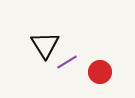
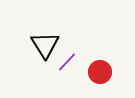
purple line: rotated 15 degrees counterclockwise
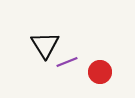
purple line: rotated 25 degrees clockwise
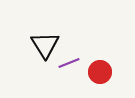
purple line: moved 2 px right, 1 px down
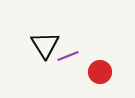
purple line: moved 1 px left, 7 px up
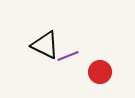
black triangle: rotated 32 degrees counterclockwise
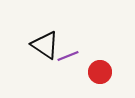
black triangle: rotated 8 degrees clockwise
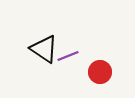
black triangle: moved 1 px left, 4 px down
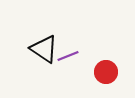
red circle: moved 6 px right
